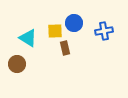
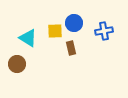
brown rectangle: moved 6 px right
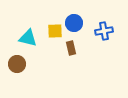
cyan triangle: rotated 18 degrees counterclockwise
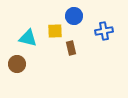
blue circle: moved 7 px up
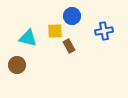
blue circle: moved 2 px left
brown rectangle: moved 2 px left, 2 px up; rotated 16 degrees counterclockwise
brown circle: moved 1 px down
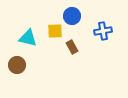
blue cross: moved 1 px left
brown rectangle: moved 3 px right, 1 px down
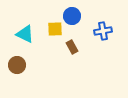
yellow square: moved 2 px up
cyan triangle: moved 3 px left, 4 px up; rotated 12 degrees clockwise
